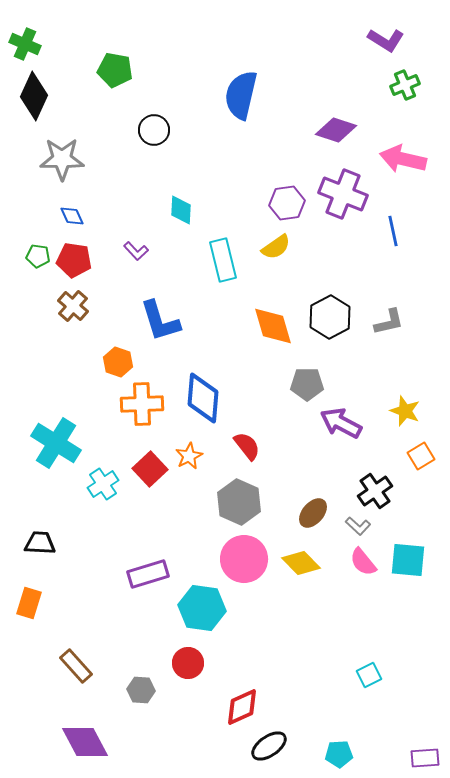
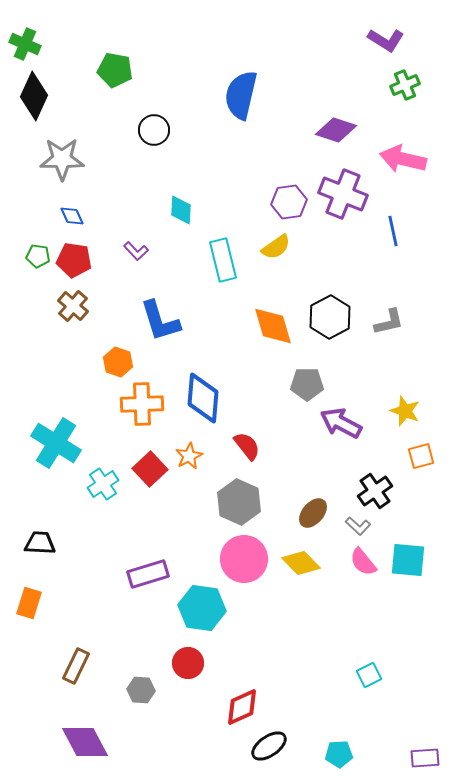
purple hexagon at (287, 203): moved 2 px right, 1 px up
orange square at (421, 456): rotated 16 degrees clockwise
brown rectangle at (76, 666): rotated 68 degrees clockwise
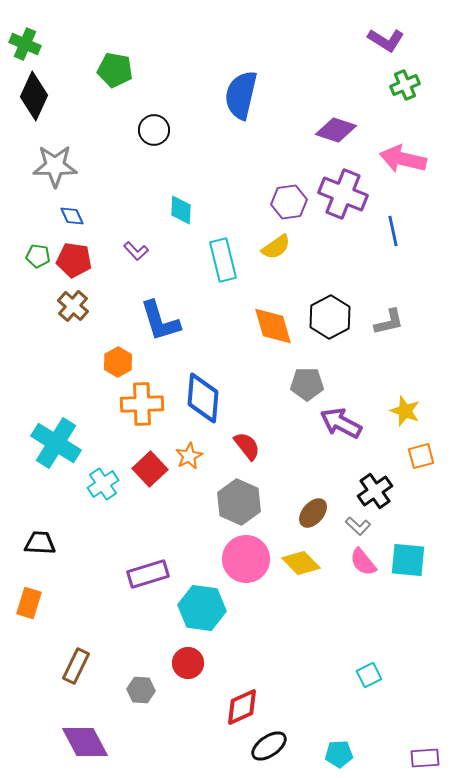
gray star at (62, 159): moved 7 px left, 7 px down
orange hexagon at (118, 362): rotated 12 degrees clockwise
pink circle at (244, 559): moved 2 px right
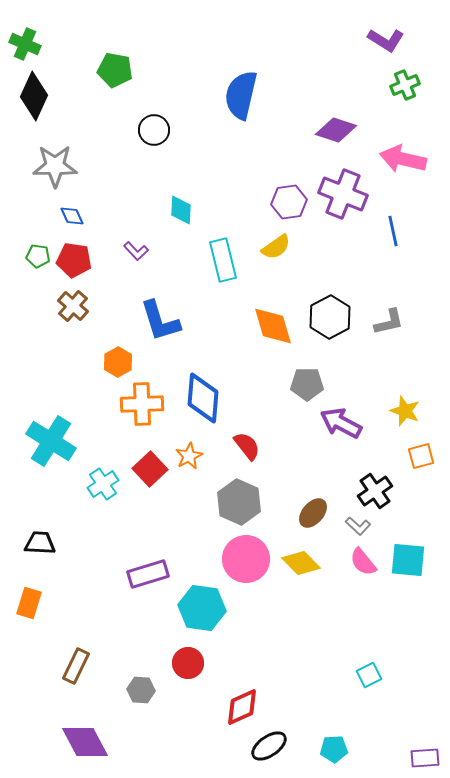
cyan cross at (56, 443): moved 5 px left, 2 px up
cyan pentagon at (339, 754): moved 5 px left, 5 px up
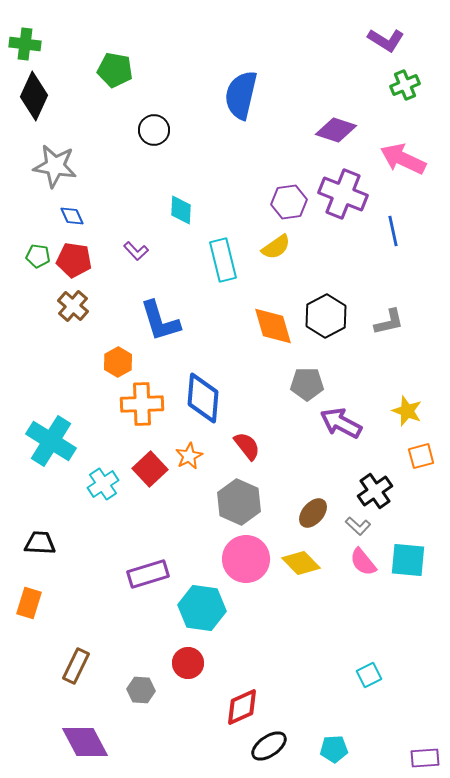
green cross at (25, 44): rotated 16 degrees counterclockwise
pink arrow at (403, 159): rotated 12 degrees clockwise
gray star at (55, 166): rotated 9 degrees clockwise
black hexagon at (330, 317): moved 4 px left, 1 px up
yellow star at (405, 411): moved 2 px right
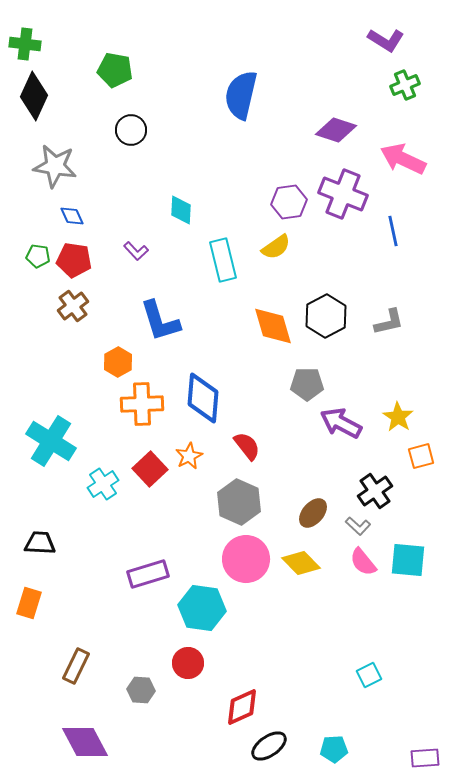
black circle at (154, 130): moved 23 px left
brown cross at (73, 306): rotated 12 degrees clockwise
yellow star at (407, 411): moved 9 px left, 6 px down; rotated 12 degrees clockwise
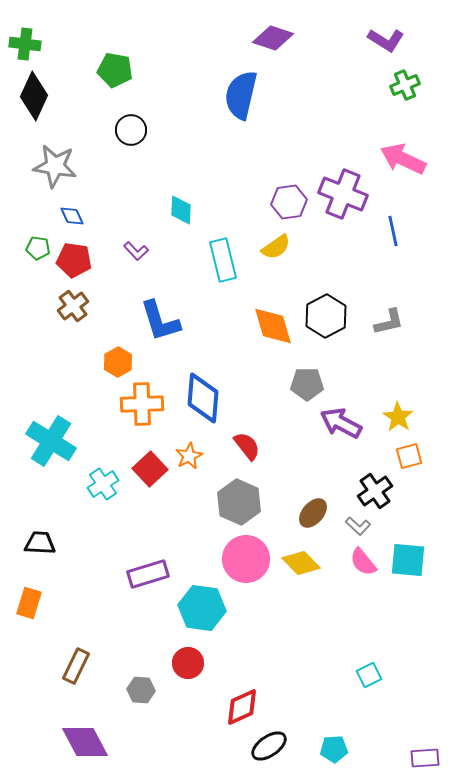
purple diamond at (336, 130): moved 63 px left, 92 px up
green pentagon at (38, 256): moved 8 px up
orange square at (421, 456): moved 12 px left
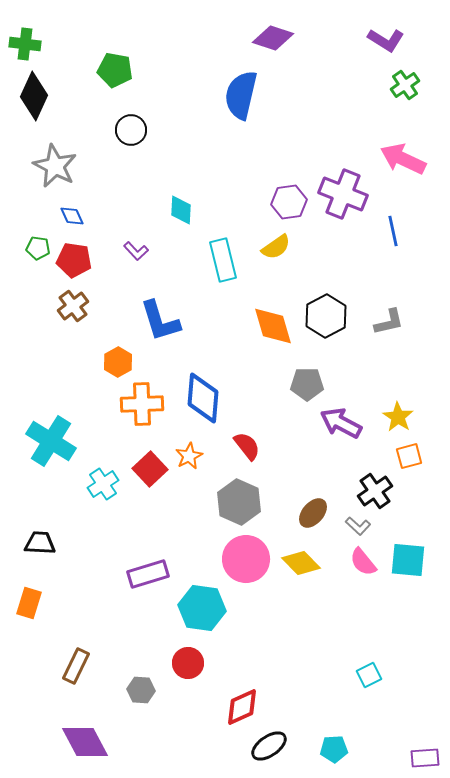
green cross at (405, 85): rotated 12 degrees counterclockwise
gray star at (55, 166): rotated 18 degrees clockwise
